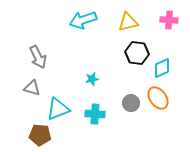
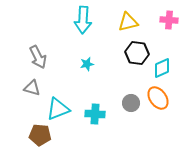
cyan arrow: rotated 68 degrees counterclockwise
cyan star: moved 5 px left, 15 px up
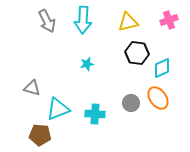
pink cross: rotated 24 degrees counterclockwise
gray arrow: moved 9 px right, 36 px up
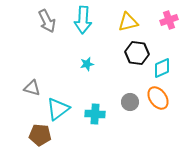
gray circle: moved 1 px left, 1 px up
cyan triangle: rotated 15 degrees counterclockwise
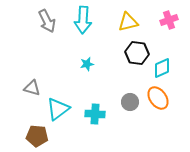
brown pentagon: moved 3 px left, 1 px down
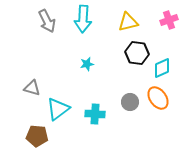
cyan arrow: moved 1 px up
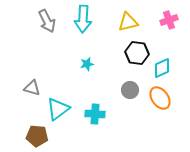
orange ellipse: moved 2 px right
gray circle: moved 12 px up
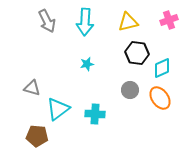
cyan arrow: moved 2 px right, 3 px down
